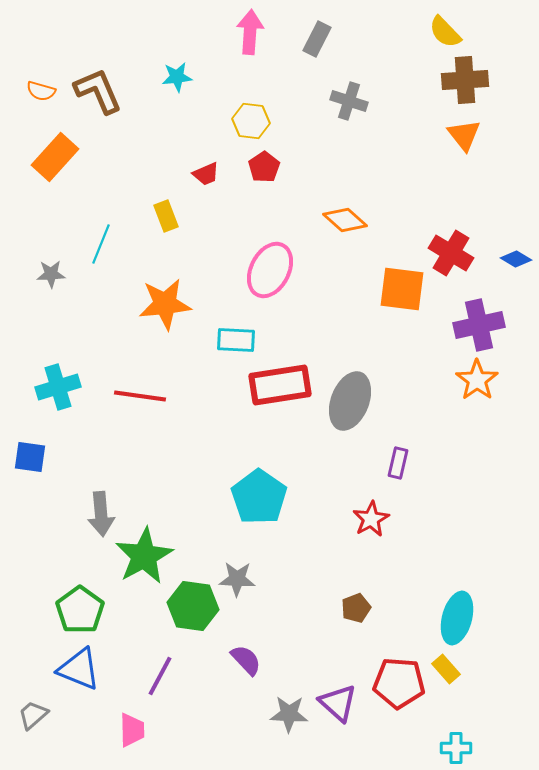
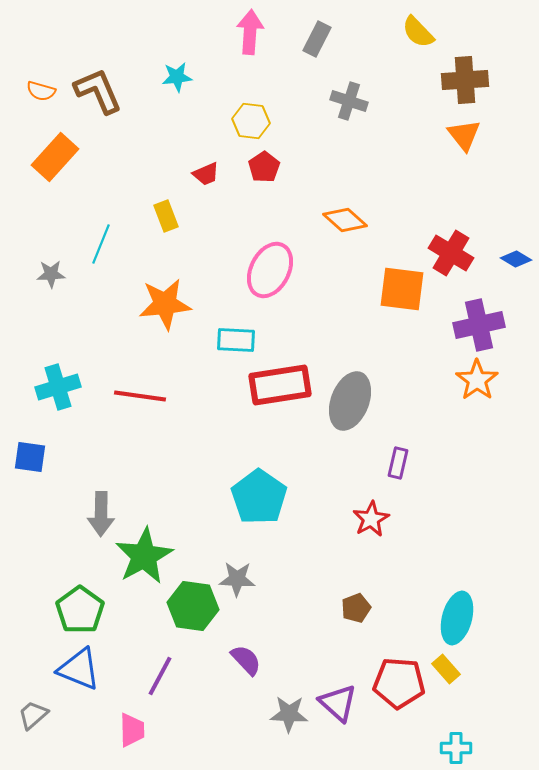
yellow semicircle at (445, 32): moved 27 px left
gray arrow at (101, 514): rotated 6 degrees clockwise
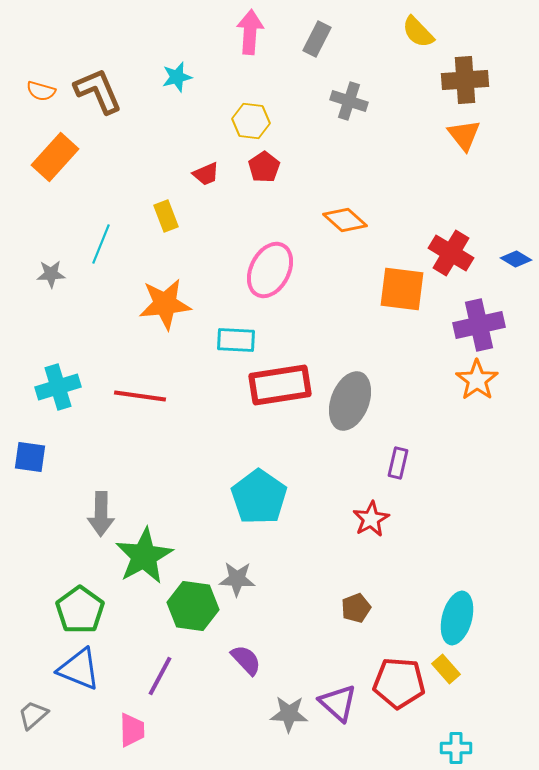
cyan star at (177, 77): rotated 8 degrees counterclockwise
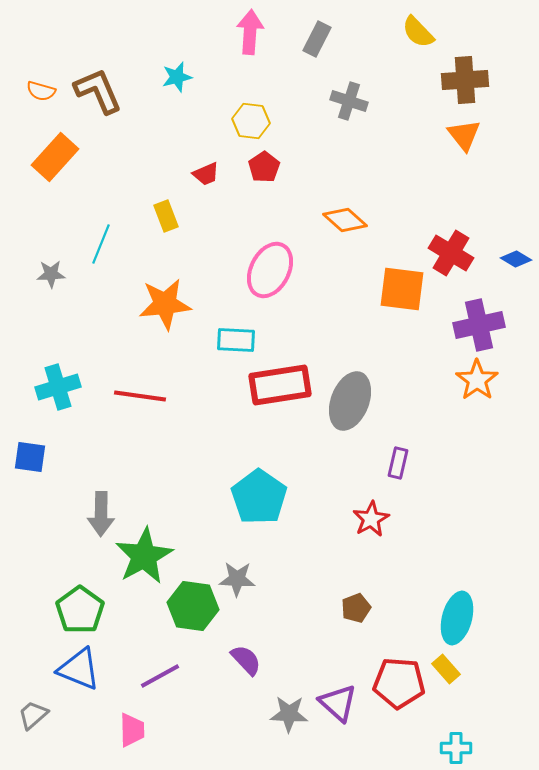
purple line at (160, 676): rotated 33 degrees clockwise
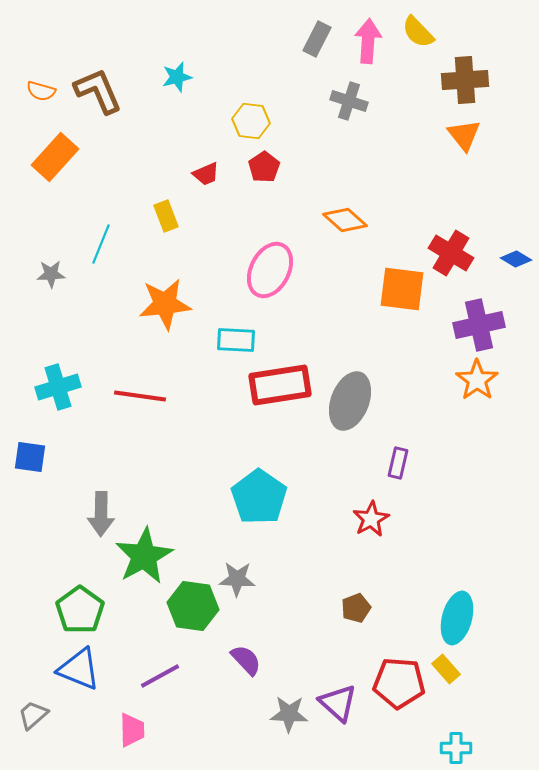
pink arrow at (250, 32): moved 118 px right, 9 px down
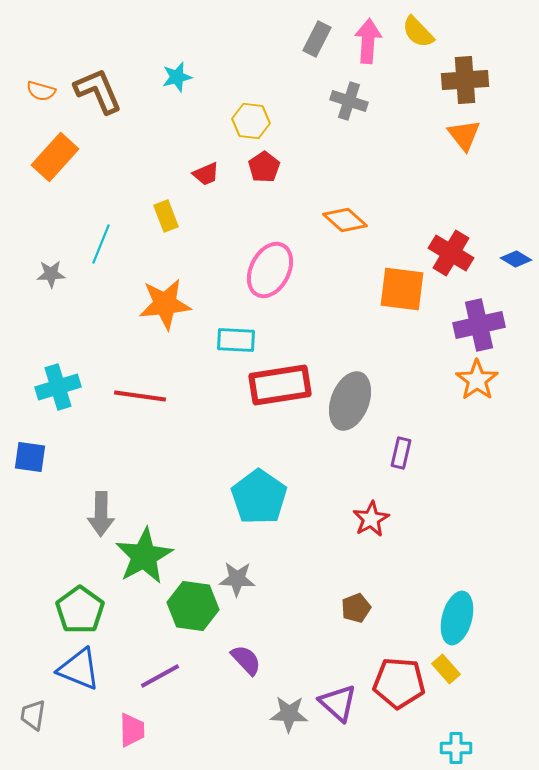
purple rectangle at (398, 463): moved 3 px right, 10 px up
gray trapezoid at (33, 715): rotated 40 degrees counterclockwise
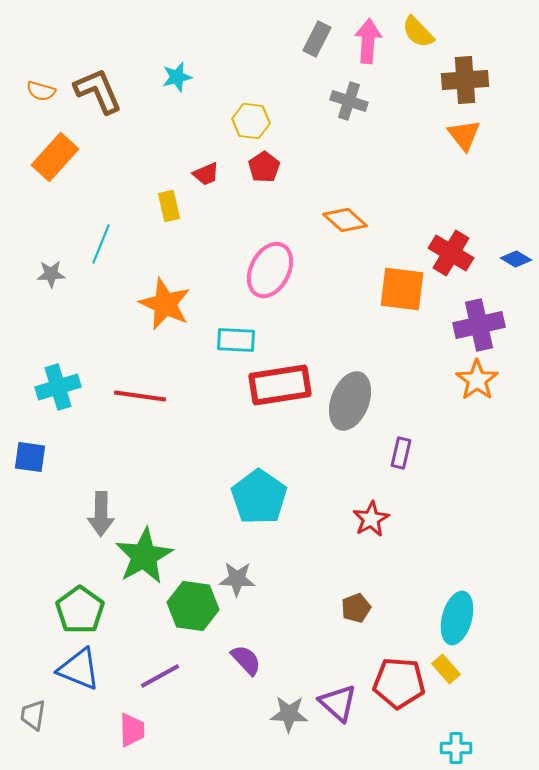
yellow rectangle at (166, 216): moved 3 px right, 10 px up; rotated 8 degrees clockwise
orange star at (165, 304): rotated 30 degrees clockwise
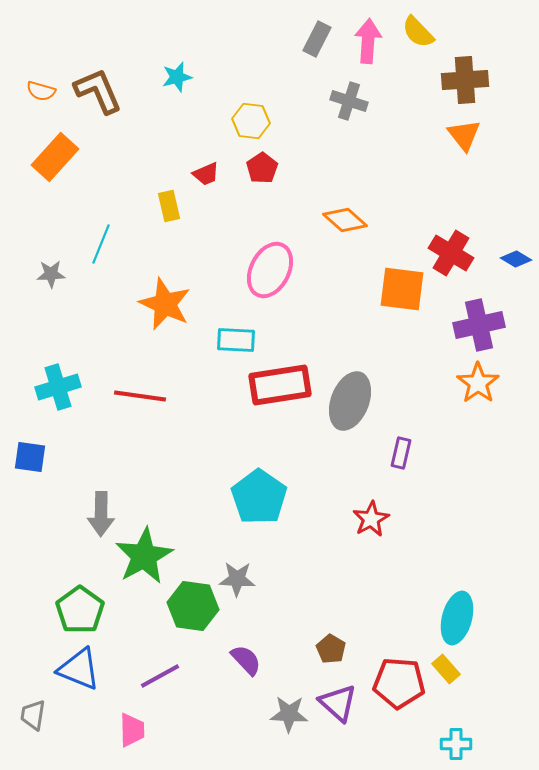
red pentagon at (264, 167): moved 2 px left, 1 px down
orange star at (477, 380): moved 1 px right, 3 px down
brown pentagon at (356, 608): moved 25 px left, 41 px down; rotated 20 degrees counterclockwise
cyan cross at (456, 748): moved 4 px up
